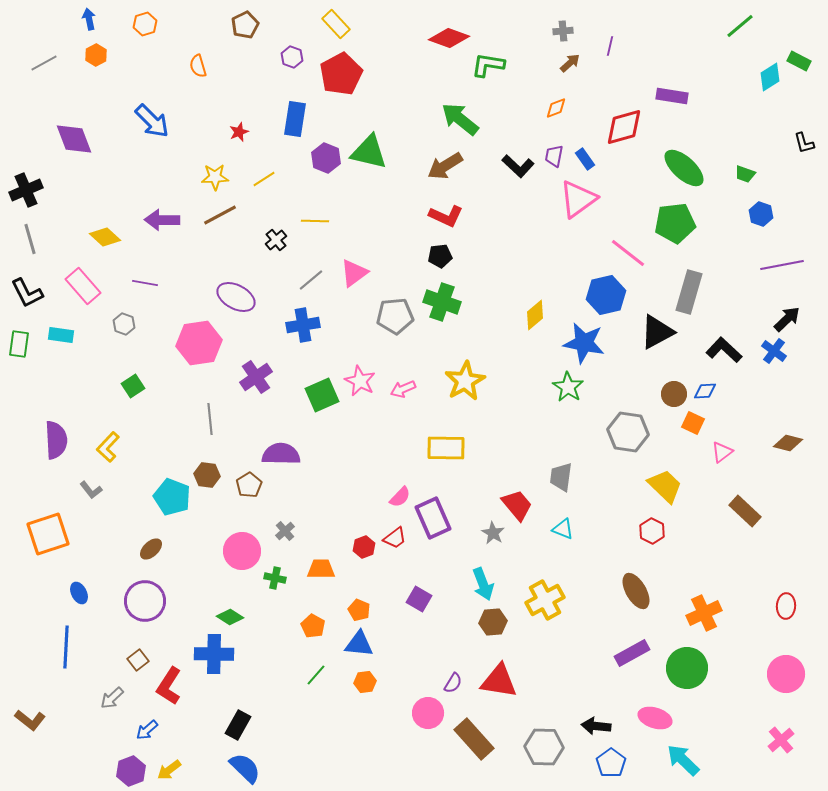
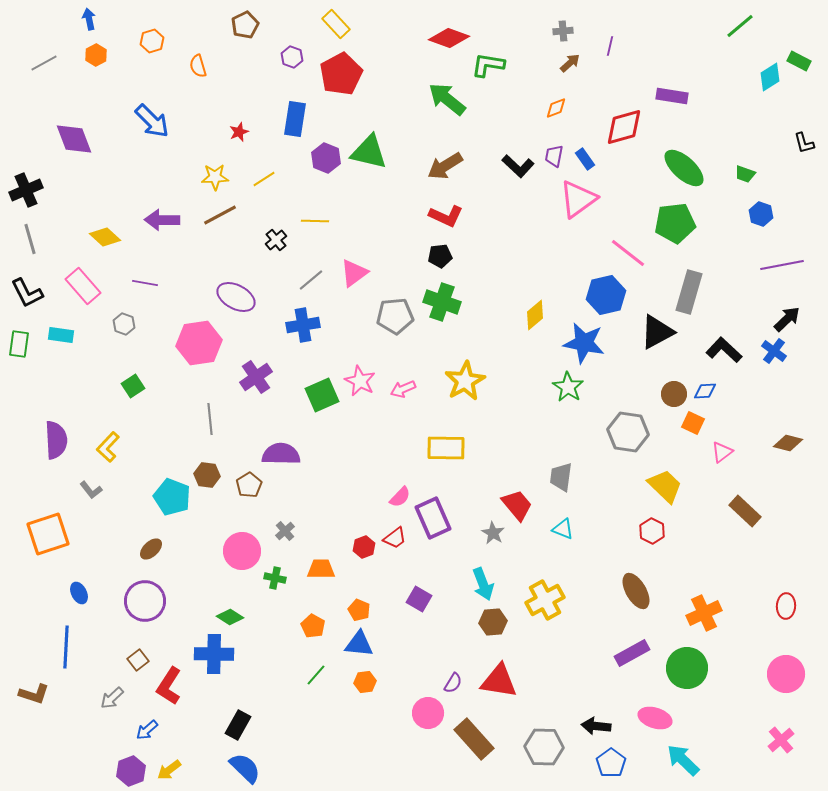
orange hexagon at (145, 24): moved 7 px right, 17 px down
green arrow at (460, 119): moved 13 px left, 20 px up
brown L-shape at (30, 720): moved 4 px right, 26 px up; rotated 20 degrees counterclockwise
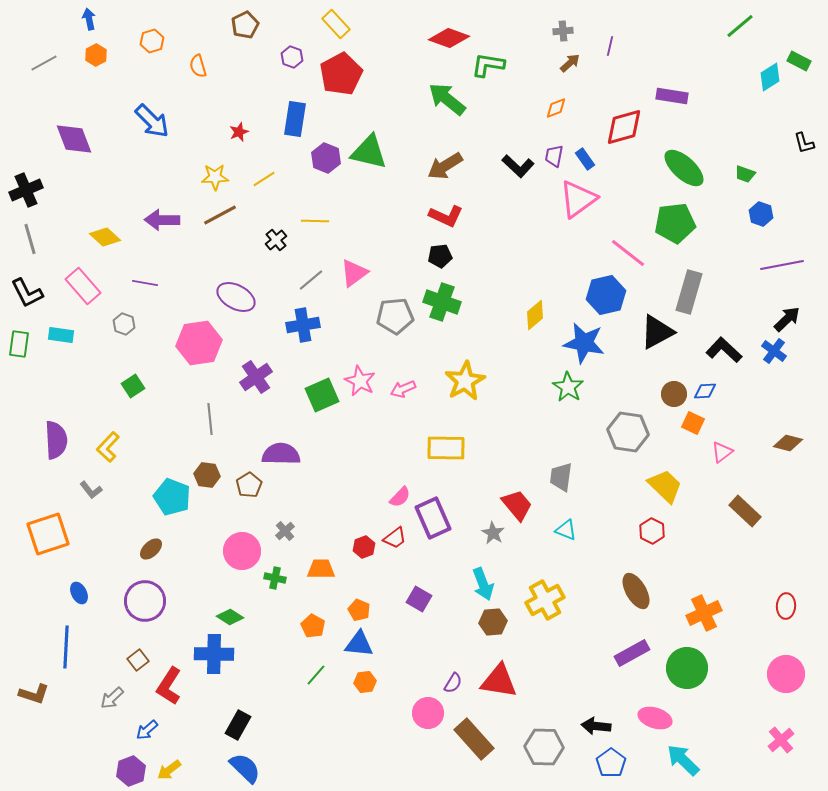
cyan triangle at (563, 529): moved 3 px right, 1 px down
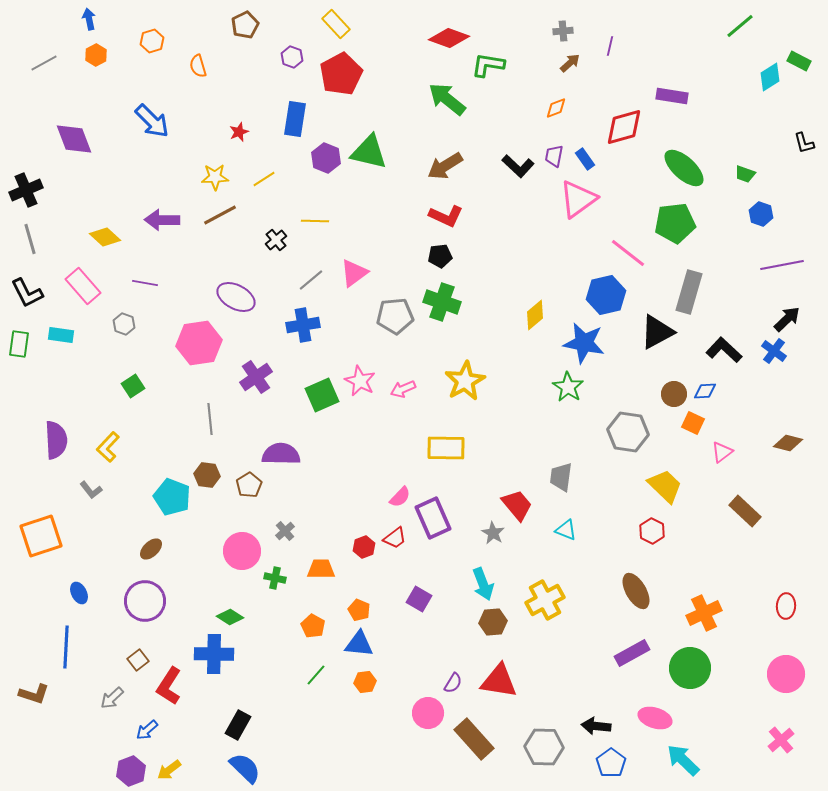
orange square at (48, 534): moved 7 px left, 2 px down
green circle at (687, 668): moved 3 px right
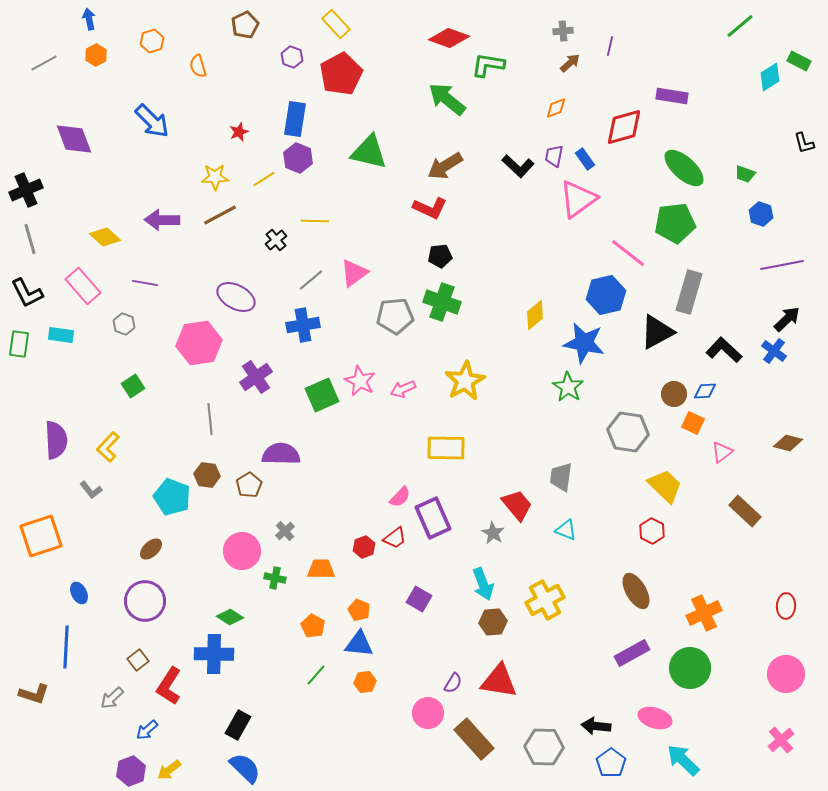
purple hexagon at (326, 158): moved 28 px left
red L-shape at (446, 216): moved 16 px left, 8 px up
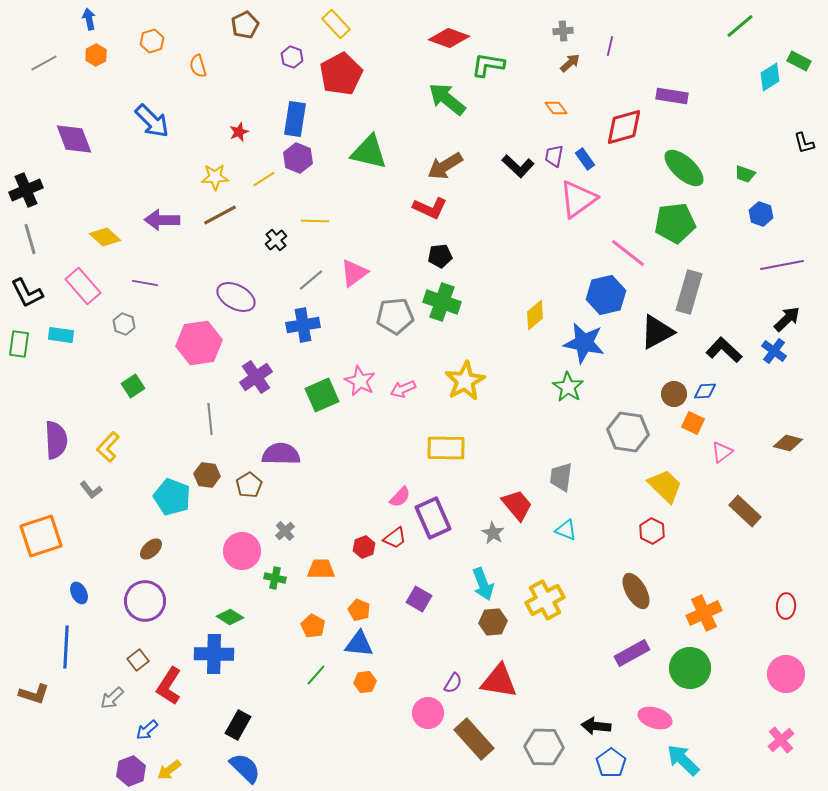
orange diamond at (556, 108): rotated 75 degrees clockwise
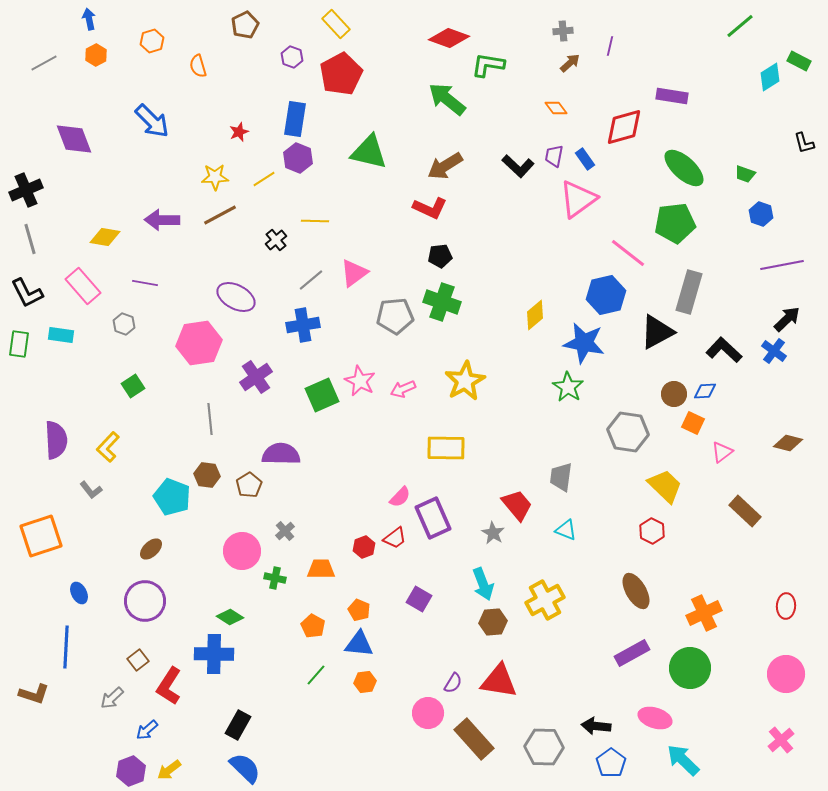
yellow diamond at (105, 237): rotated 32 degrees counterclockwise
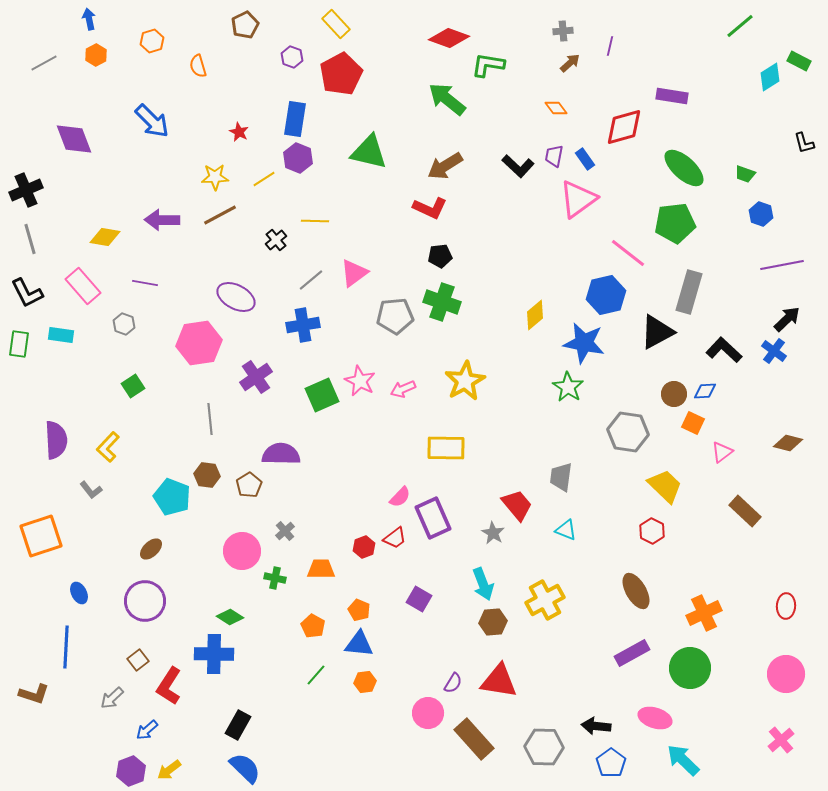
red star at (239, 132): rotated 24 degrees counterclockwise
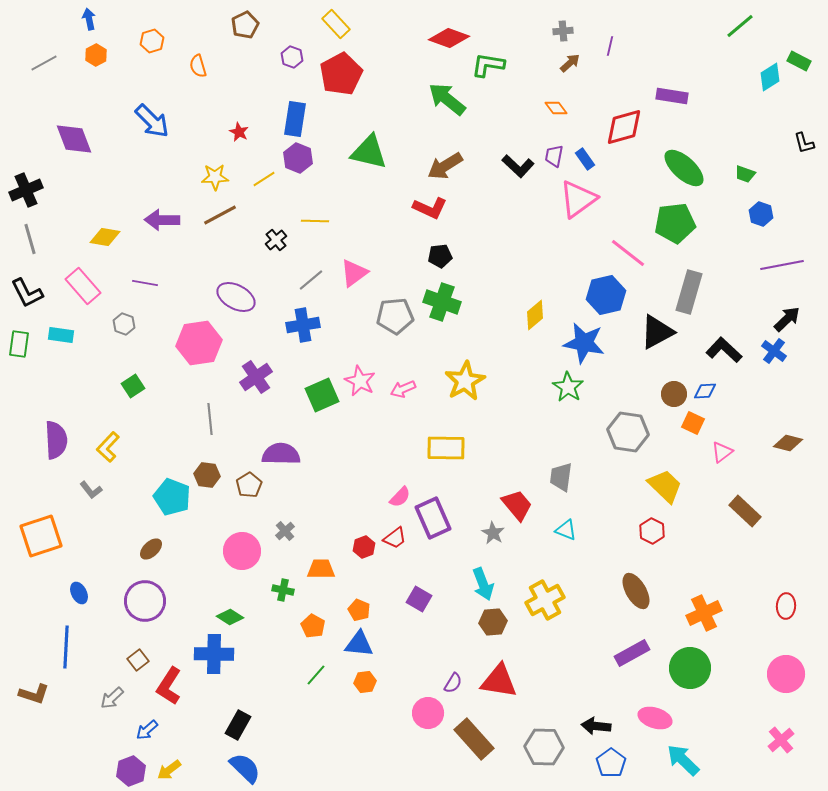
green cross at (275, 578): moved 8 px right, 12 px down
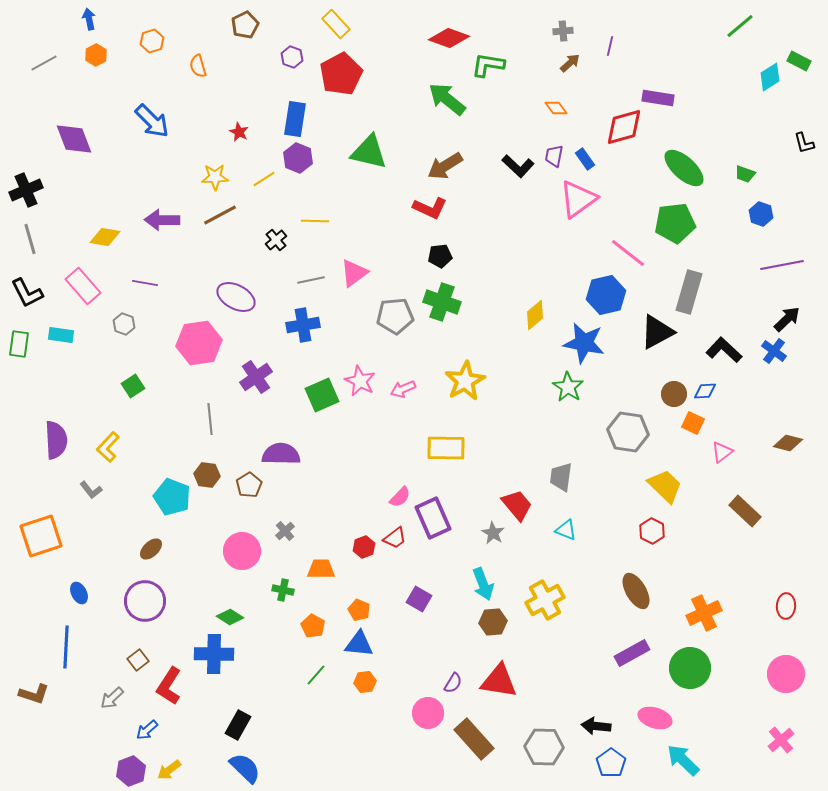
purple rectangle at (672, 96): moved 14 px left, 2 px down
gray line at (311, 280): rotated 28 degrees clockwise
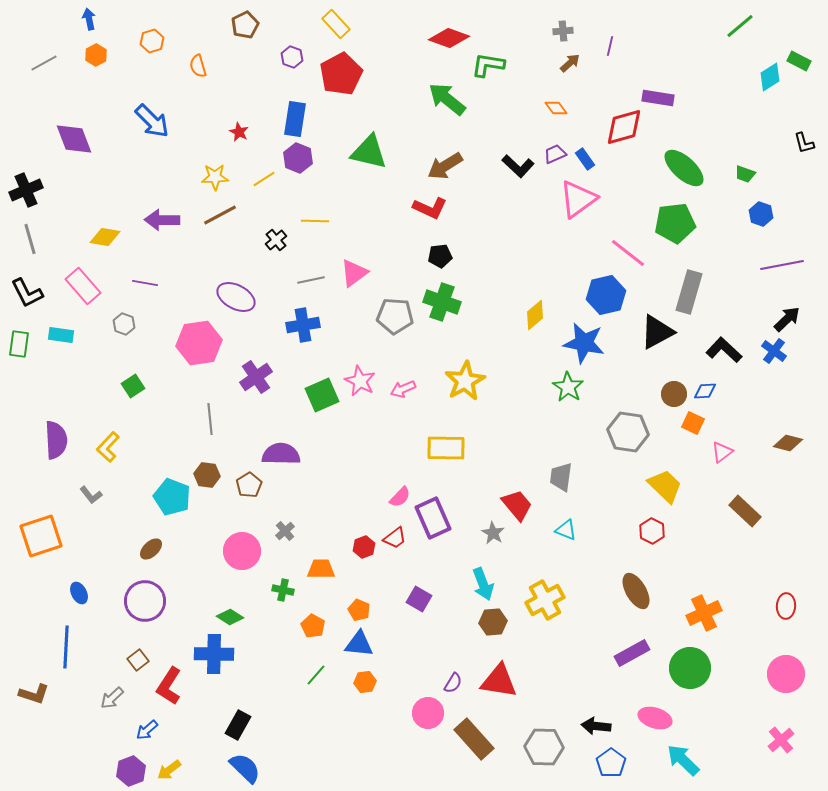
purple trapezoid at (554, 156): moved 1 px right, 2 px up; rotated 55 degrees clockwise
gray pentagon at (395, 316): rotated 9 degrees clockwise
gray L-shape at (91, 490): moved 5 px down
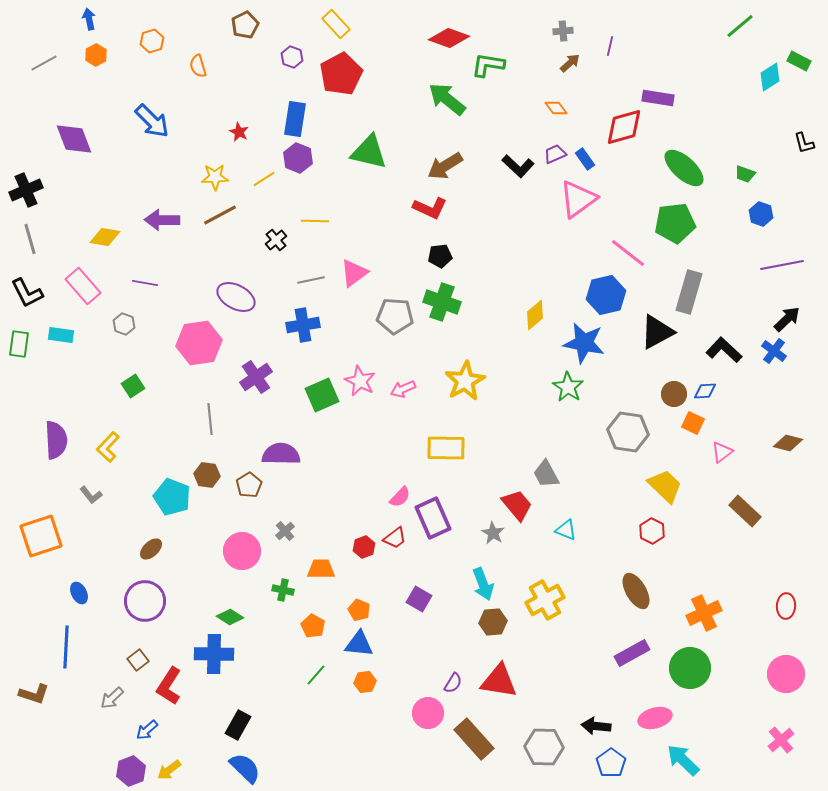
gray trapezoid at (561, 477): moved 15 px left, 3 px up; rotated 36 degrees counterclockwise
pink ellipse at (655, 718): rotated 32 degrees counterclockwise
